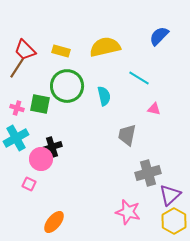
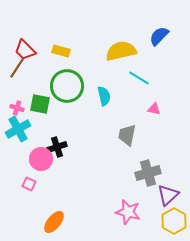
yellow semicircle: moved 16 px right, 4 px down
cyan cross: moved 2 px right, 9 px up
black cross: moved 5 px right
purple triangle: moved 2 px left
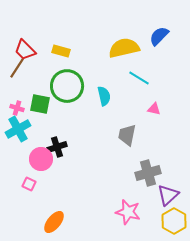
yellow semicircle: moved 3 px right, 3 px up
